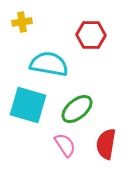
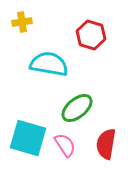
red hexagon: rotated 16 degrees clockwise
cyan square: moved 33 px down
green ellipse: moved 1 px up
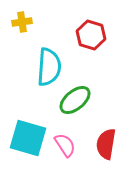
cyan semicircle: moved 3 px down; rotated 84 degrees clockwise
green ellipse: moved 2 px left, 8 px up
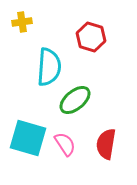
red hexagon: moved 2 px down
pink semicircle: moved 1 px up
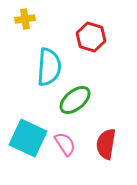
yellow cross: moved 3 px right, 3 px up
cyan square: rotated 9 degrees clockwise
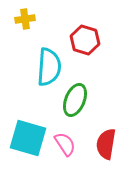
red hexagon: moved 6 px left, 3 px down
green ellipse: rotated 28 degrees counterclockwise
cyan square: rotated 9 degrees counterclockwise
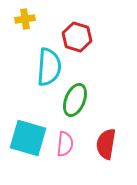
red hexagon: moved 8 px left, 3 px up
pink semicircle: rotated 40 degrees clockwise
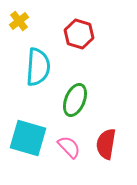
yellow cross: moved 6 px left, 2 px down; rotated 30 degrees counterclockwise
red hexagon: moved 2 px right, 3 px up
cyan semicircle: moved 11 px left
pink semicircle: moved 4 px right, 3 px down; rotated 50 degrees counterclockwise
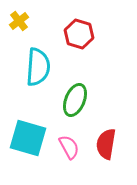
pink semicircle: rotated 15 degrees clockwise
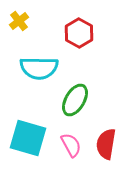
red hexagon: moved 1 px up; rotated 12 degrees clockwise
cyan semicircle: moved 1 px right, 1 px down; rotated 87 degrees clockwise
green ellipse: rotated 8 degrees clockwise
pink semicircle: moved 2 px right, 2 px up
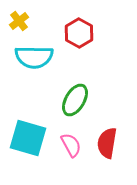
cyan semicircle: moved 5 px left, 11 px up
red semicircle: moved 1 px right, 1 px up
